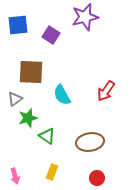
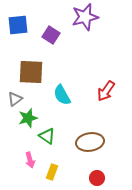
pink arrow: moved 15 px right, 16 px up
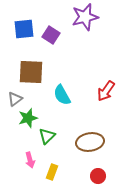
blue square: moved 6 px right, 4 px down
green triangle: rotated 42 degrees clockwise
red circle: moved 1 px right, 2 px up
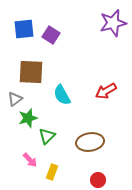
purple star: moved 28 px right, 6 px down
red arrow: rotated 25 degrees clockwise
pink arrow: rotated 28 degrees counterclockwise
red circle: moved 4 px down
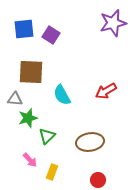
gray triangle: rotated 42 degrees clockwise
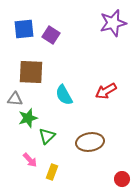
cyan semicircle: moved 2 px right
red circle: moved 24 px right, 1 px up
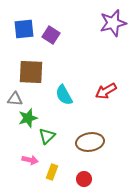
pink arrow: rotated 35 degrees counterclockwise
red circle: moved 38 px left
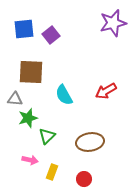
purple square: rotated 18 degrees clockwise
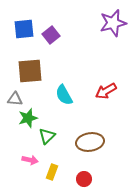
brown square: moved 1 px left, 1 px up; rotated 8 degrees counterclockwise
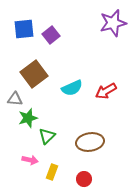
brown square: moved 4 px right, 3 px down; rotated 32 degrees counterclockwise
cyan semicircle: moved 8 px right, 7 px up; rotated 85 degrees counterclockwise
